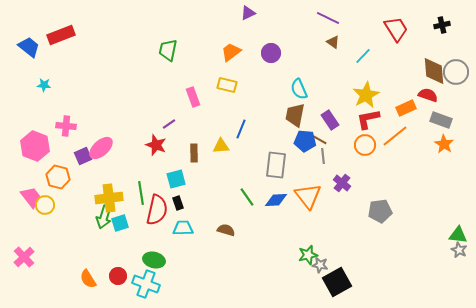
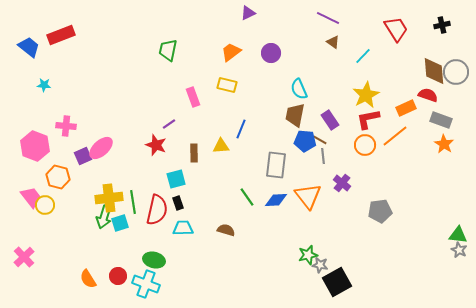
green line at (141, 193): moved 8 px left, 9 px down
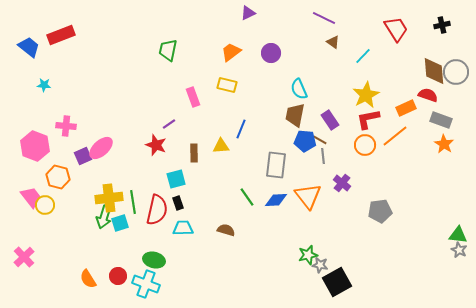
purple line at (328, 18): moved 4 px left
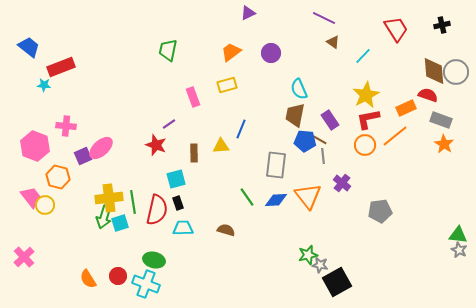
red rectangle at (61, 35): moved 32 px down
yellow rectangle at (227, 85): rotated 30 degrees counterclockwise
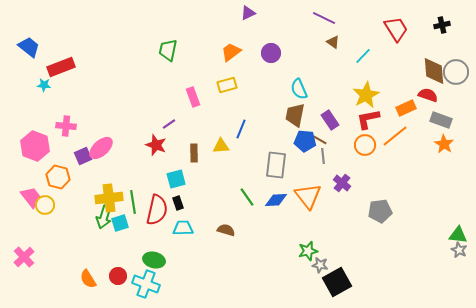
green star at (308, 255): moved 4 px up
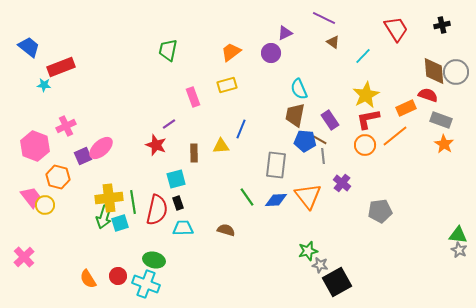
purple triangle at (248, 13): moved 37 px right, 20 px down
pink cross at (66, 126): rotated 30 degrees counterclockwise
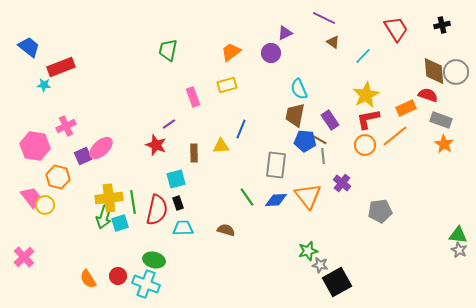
pink hexagon at (35, 146): rotated 12 degrees counterclockwise
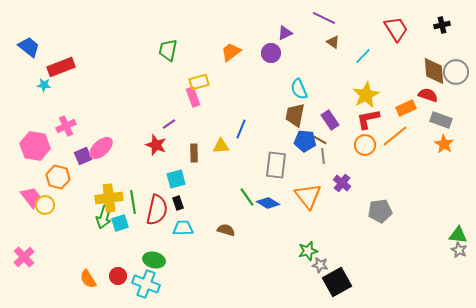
yellow rectangle at (227, 85): moved 28 px left, 3 px up
blue diamond at (276, 200): moved 8 px left, 3 px down; rotated 35 degrees clockwise
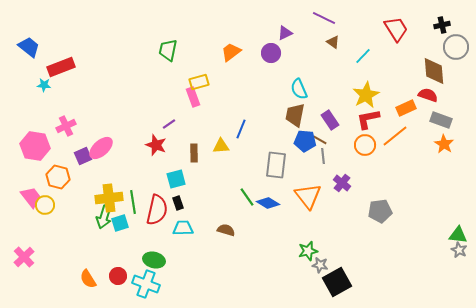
gray circle at (456, 72): moved 25 px up
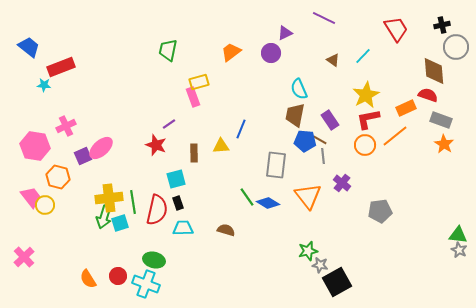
brown triangle at (333, 42): moved 18 px down
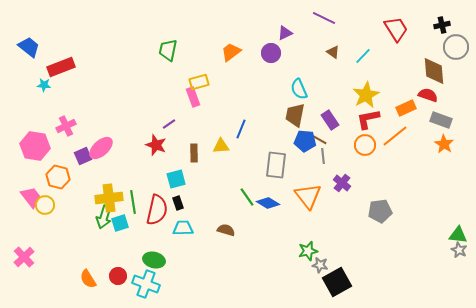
brown triangle at (333, 60): moved 8 px up
